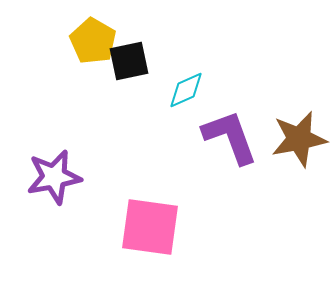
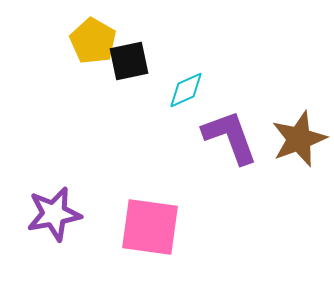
brown star: rotated 10 degrees counterclockwise
purple star: moved 37 px down
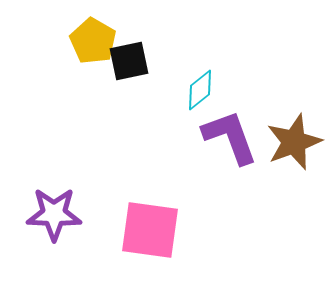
cyan diamond: moved 14 px right; rotated 15 degrees counterclockwise
brown star: moved 5 px left, 3 px down
purple star: rotated 12 degrees clockwise
pink square: moved 3 px down
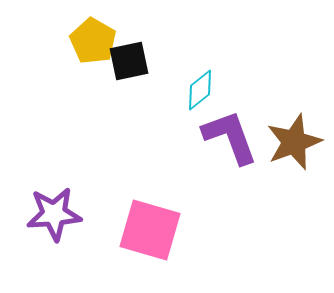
purple star: rotated 6 degrees counterclockwise
pink square: rotated 8 degrees clockwise
